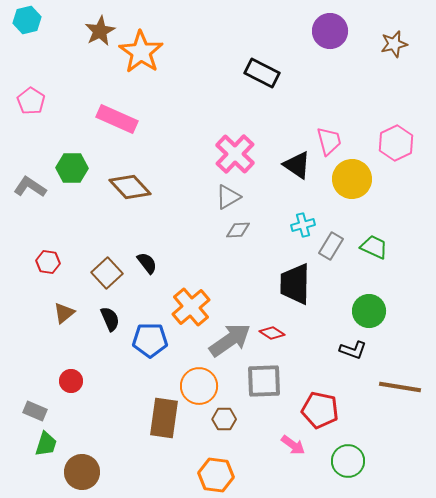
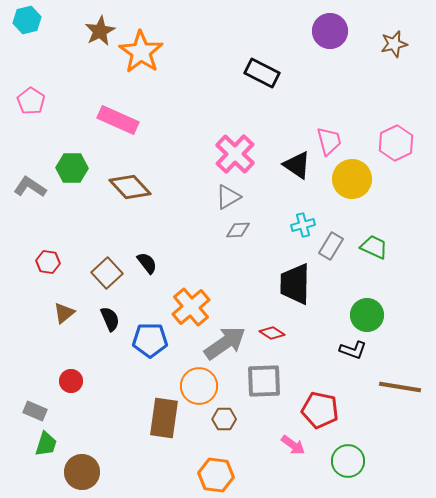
pink rectangle at (117, 119): moved 1 px right, 1 px down
green circle at (369, 311): moved 2 px left, 4 px down
gray arrow at (230, 340): moved 5 px left, 3 px down
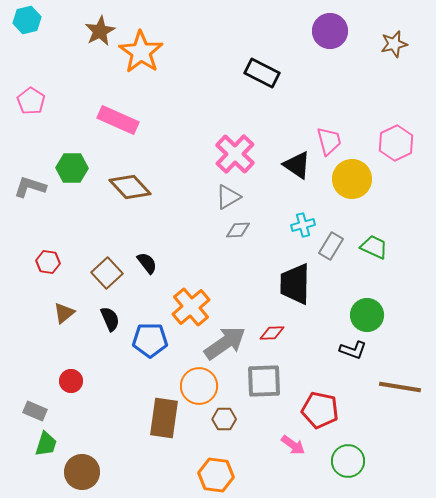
gray L-shape at (30, 187): rotated 16 degrees counterclockwise
red diamond at (272, 333): rotated 35 degrees counterclockwise
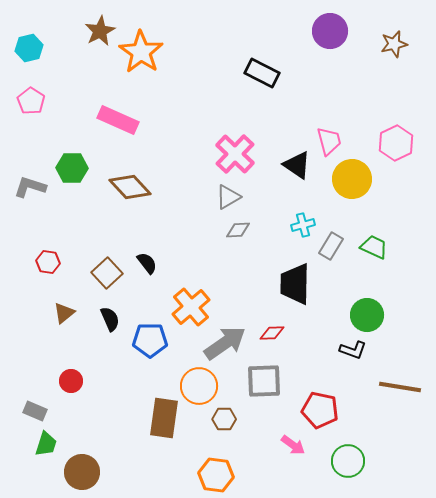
cyan hexagon at (27, 20): moved 2 px right, 28 px down
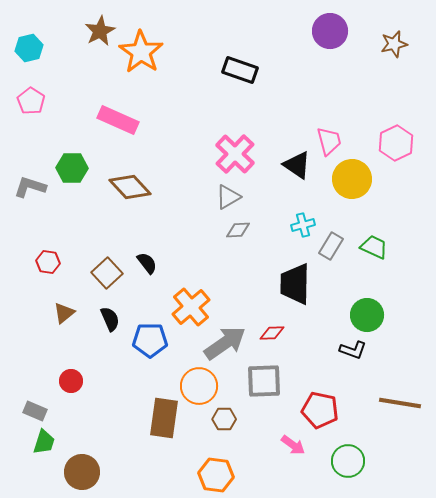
black rectangle at (262, 73): moved 22 px left, 3 px up; rotated 8 degrees counterclockwise
brown line at (400, 387): moved 16 px down
green trapezoid at (46, 444): moved 2 px left, 2 px up
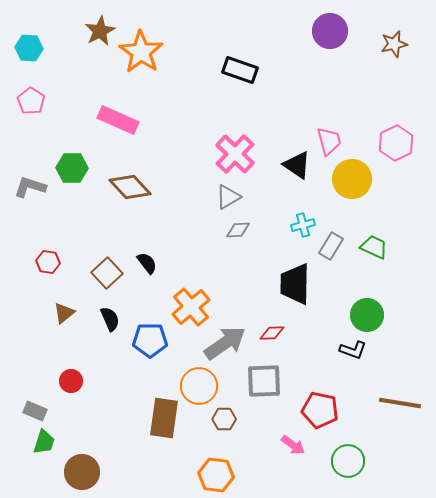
cyan hexagon at (29, 48): rotated 16 degrees clockwise
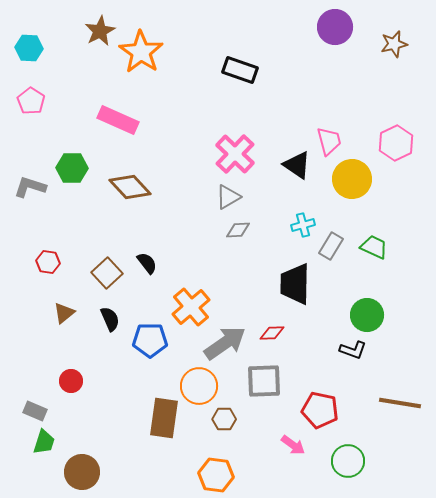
purple circle at (330, 31): moved 5 px right, 4 px up
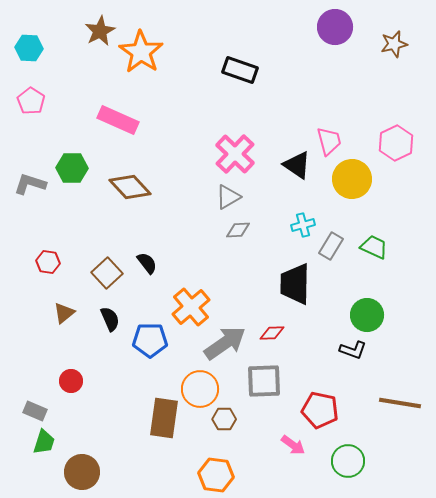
gray L-shape at (30, 187): moved 3 px up
orange circle at (199, 386): moved 1 px right, 3 px down
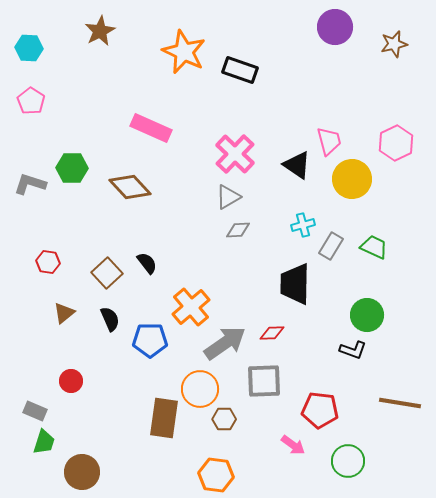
orange star at (141, 52): moved 43 px right; rotated 9 degrees counterclockwise
pink rectangle at (118, 120): moved 33 px right, 8 px down
red pentagon at (320, 410): rotated 6 degrees counterclockwise
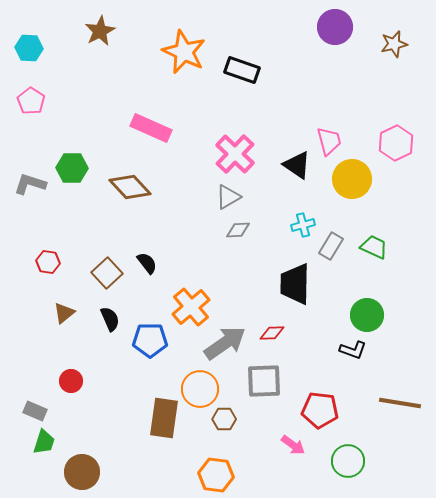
black rectangle at (240, 70): moved 2 px right
